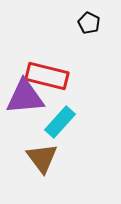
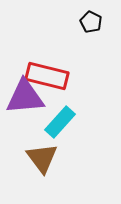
black pentagon: moved 2 px right, 1 px up
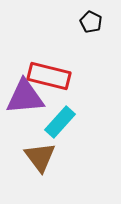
red rectangle: moved 2 px right
brown triangle: moved 2 px left, 1 px up
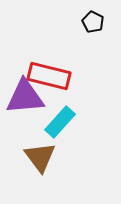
black pentagon: moved 2 px right
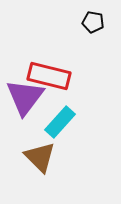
black pentagon: rotated 15 degrees counterclockwise
purple triangle: rotated 48 degrees counterclockwise
brown triangle: rotated 8 degrees counterclockwise
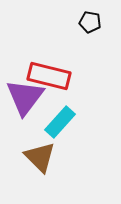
black pentagon: moved 3 px left
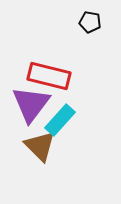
purple triangle: moved 6 px right, 7 px down
cyan rectangle: moved 2 px up
brown triangle: moved 11 px up
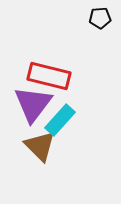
black pentagon: moved 10 px right, 4 px up; rotated 15 degrees counterclockwise
purple triangle: moved 2 px right
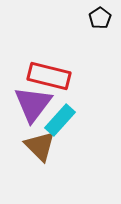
black pentagon: rotated 30 degrees counterclockwise
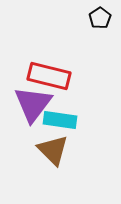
cyan rectangle: rotated 56 degrees clockwise
brown triangle: moved 13 px right, 4 px down
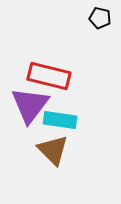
black pentagon: rotated 25 degrees counterclockwise
purple triangle: moved 3 px left, 1 px down
